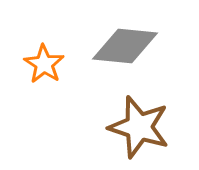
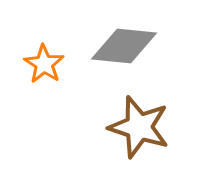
gray diamond: moved 1 px left
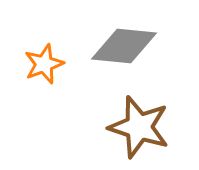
orange star: rotated 18 degrees clockwise
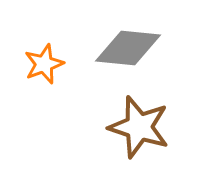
gray diamond: moved 4 px right, 2 px down
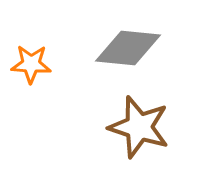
orange star: moved 13 px left; rotated 24 degrees clockwise
